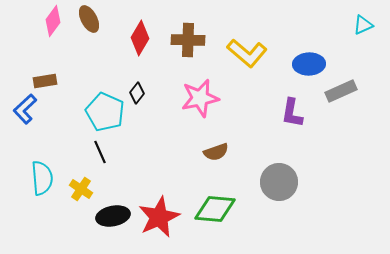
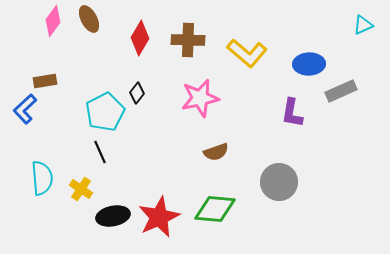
cyan pentagon: rotated 21 degrees clockwise
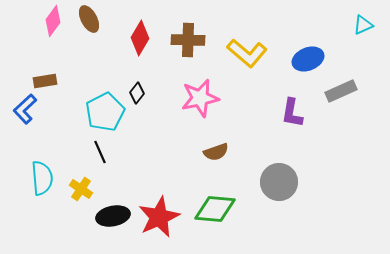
blue ellipse: moved 1 px left, 5 px up; rotated 20 degrees counterclockwise
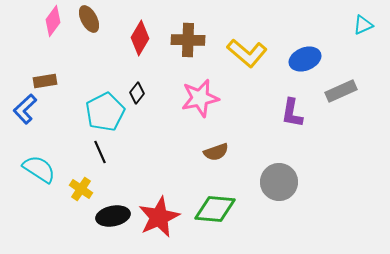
blue ellipse: moved 3 px left
cyan semicircle: moved 3 px left, 9 px up; rotated 52 degrees counterclockwise
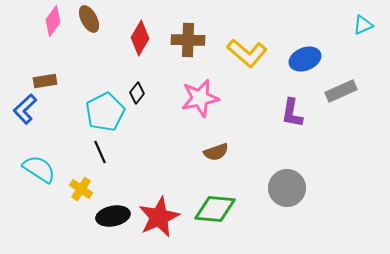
gray circle: moved 8 px right, 6 px down
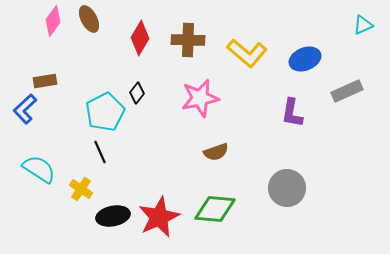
gray rectangle: moved 6 px right
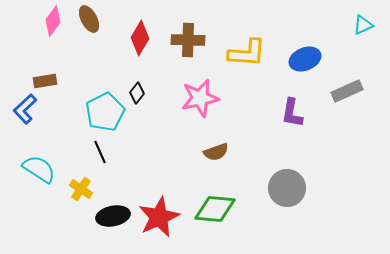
yellow L-shape: rotated 36 degrees counterclockwise
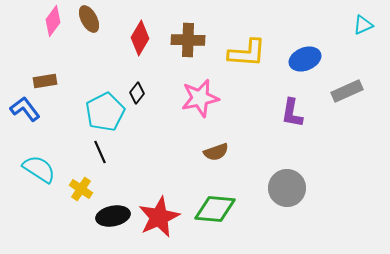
blue L-shape: rotated 96 degrees clockwise
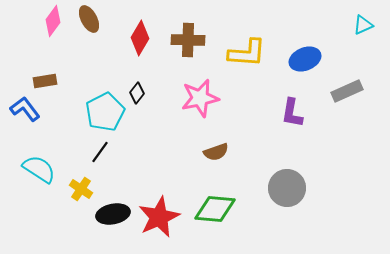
black line: rotated 60 degrees clockwise
black ellipse: moved 2 px up
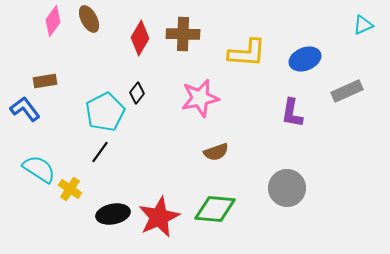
brown cross: moved 5 px left, 6 px up
yellow cross: moved 11 px left
